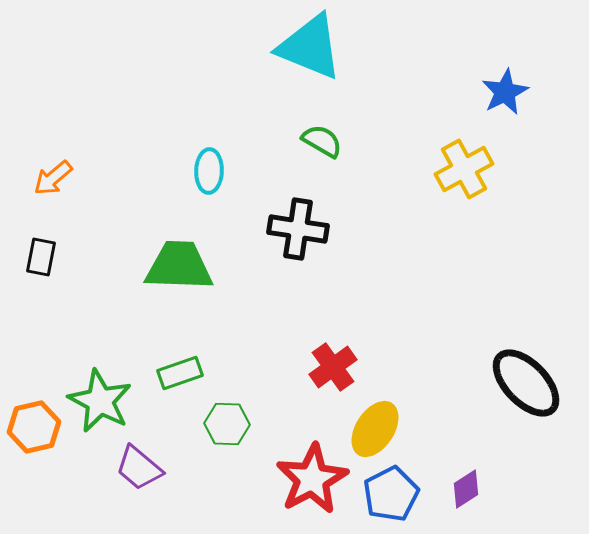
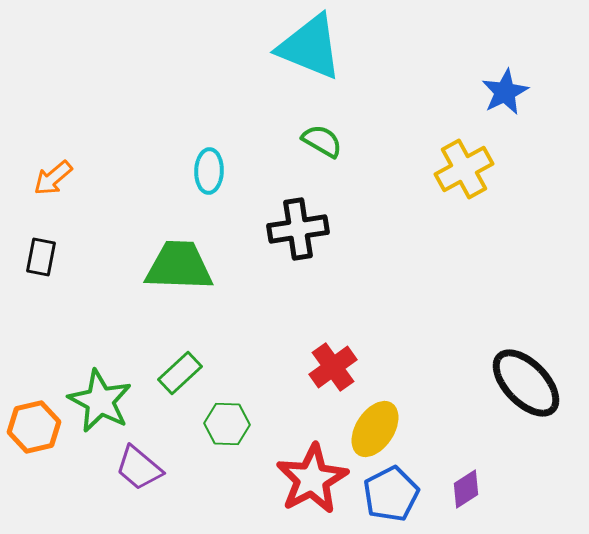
black cross: rotated 18 degrees counterclockwise
green rectangle: rotated 24 degrees counterclockwise
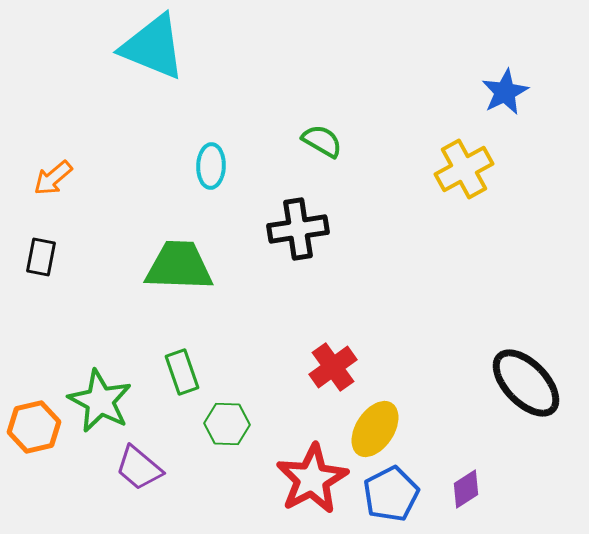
cyan triangle: moved 157 px left
cyan ellipse: moved 2 px right, 5 px up
green rectangle: moved 2 px right, 1 px up; rotated 66 degrees counterclockwise
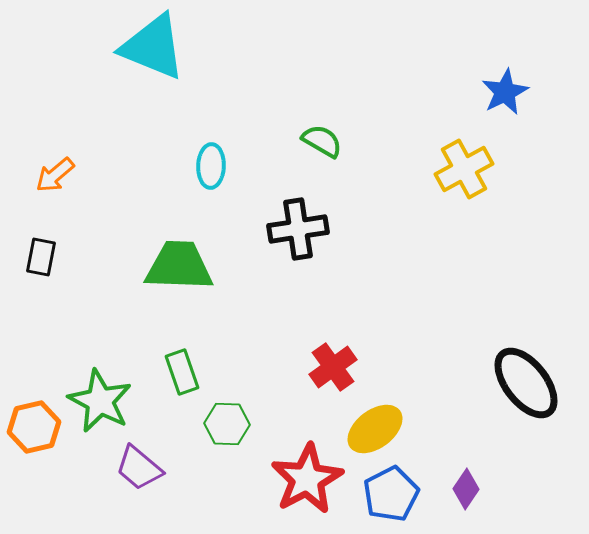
orange arrow: moved 2 px right, 3 px up
black ellipse: rotated 6 degrees clockwise
yellow ellipse: rotated 20 degrees clockwise
red star: moved 5 px left
purple diamond: rotated 24 degrees counterclockwise
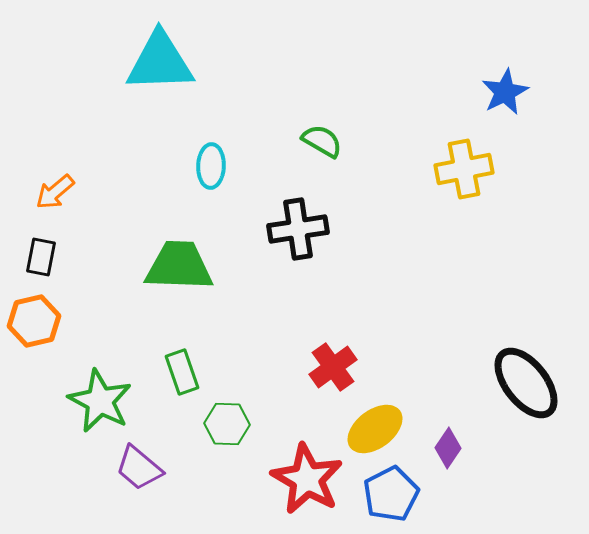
cyan triangle: moved 7 px right, 15 px down; rotated 24 degrees counterclockwise
yellow cross: rotated 18 degrees clockwise
orange arrow: moved 17 px down
orange hexagon: moved 106 px up
red star: rotated 14 degrees counterclockwise
purple diamond: moved 18 px left, 41 px up
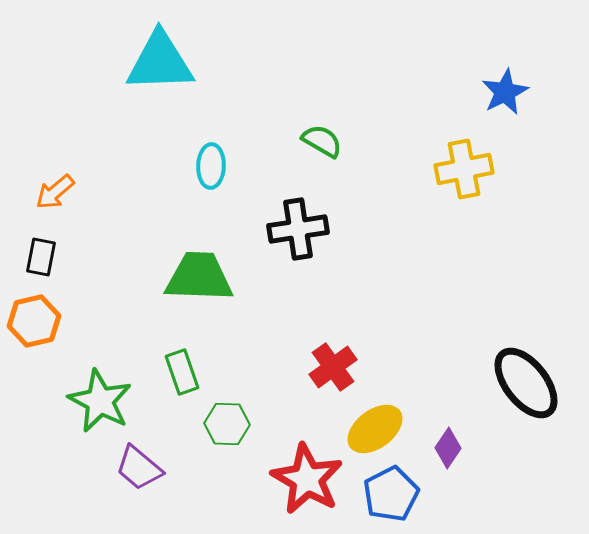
green trapezoid: moved 20 px right, 11 px down
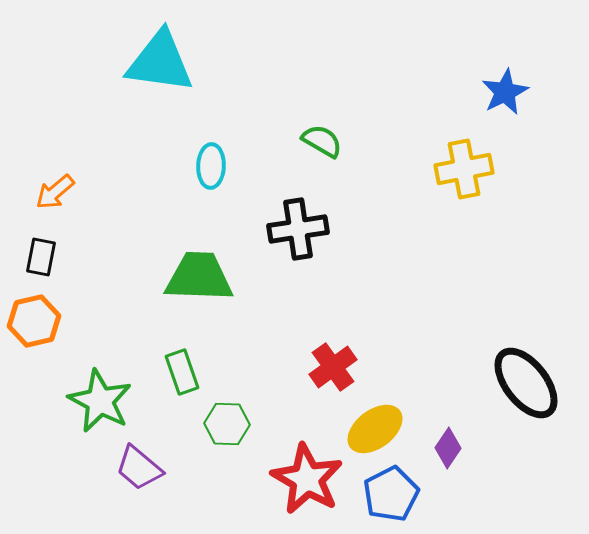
cyan triangle: rotated 10 degrees clockwise
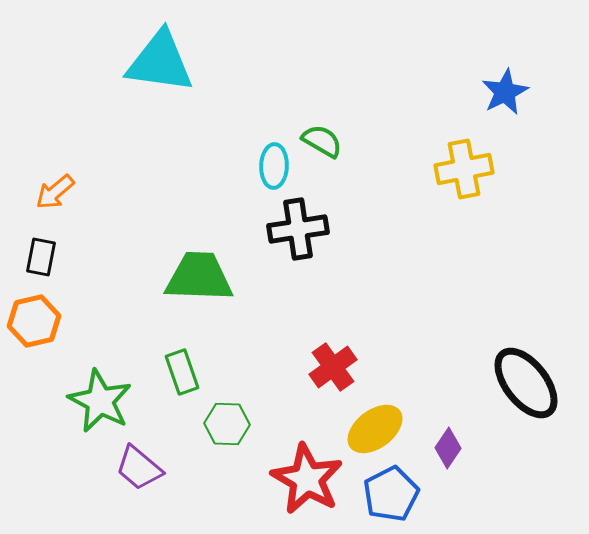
cyan ellipse: moved 63 px right
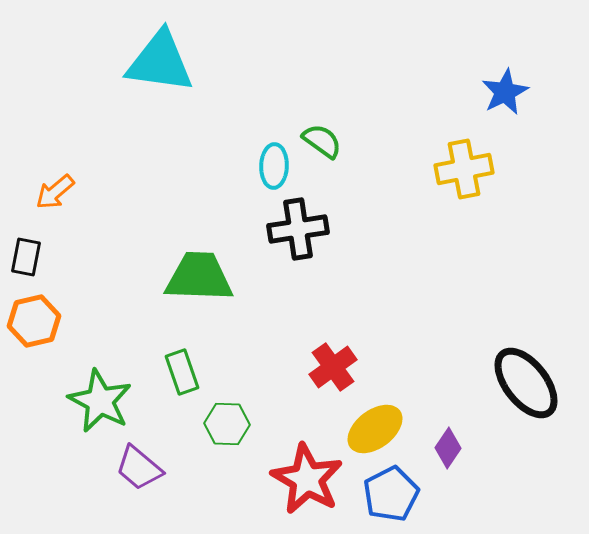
green semicircle: rotated 6 degrees clockwise
black rectangle: moved 15 px left
